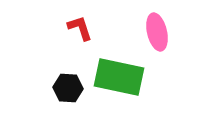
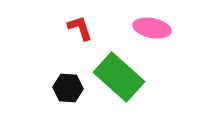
pink ellipse: moved 5 px left, 4 px up; rotated 66 degrees counterclockwise
green rectangle: rotated 30 degrees clockwise
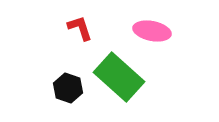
pink ellipse: moved 3 px down
black hexagon: rotated 16 degrees clockwise
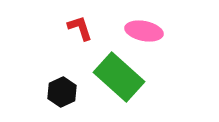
pink ellipse: moved 8 px left
black hexagon: moved 6 px left, 4 px down; rotated 16 degrees clockwise
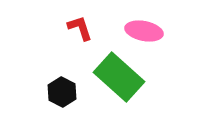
black hexagon: rotated 8 degrees counterclockwise
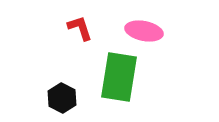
green rectangle: rotated 57 degrees clockwise
black hexagon: moved 6 px down
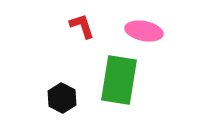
red L-shape: moved 2 px right, 2 px up
green rectangle: moved 3 px down
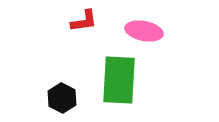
red L-shape: moved 2 px right, 5 px up; rotated 100 degrees clockwise
green rectangle: rotated 6 degrees counterclockwise
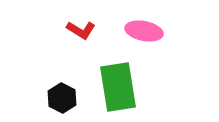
red L-shape: moved 3 px left, 9 px down; rotated 40 degrees clockwise
green rectangle: moved 1 px left, 7 px down; rotated 12 degrees counterclockwise
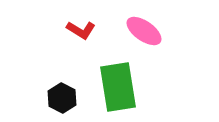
pink ellipse: rotated 24 degrees clockwise
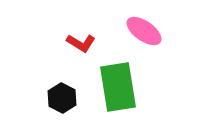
red L-shape: moved 13 px down
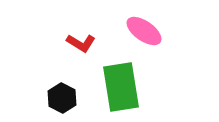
green rectangle: moved 3 px right
